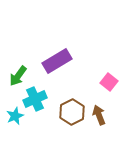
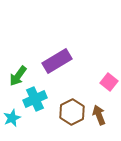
cyan star: moved 3 px left, 2 px down
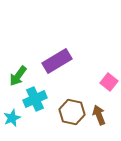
brown hexagon: rotated 20 degrees counterclockwise
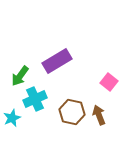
green arrow: moved 2 px right
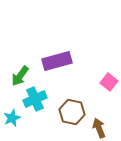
purple rectangle: rotated 16 degrees clockwise
brown arrow: moved 13 px down
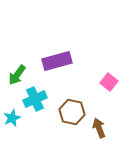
green arrow: moved 3 px left, 1 px up
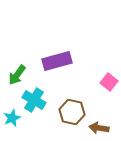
cyan cross: moved 1 px left, 1 px down; rotated 35 degrees counterclockwise
brown arrow: rotated 60 degrees counterclockwise
